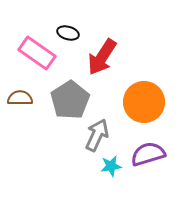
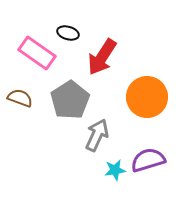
brown semicircle: rotated 20 degrees clockwise
orange circle: moved 3 px right, 5 px up
purple semicircle: moved 6 px down
cyan star: moved 4 px right, 4 px down
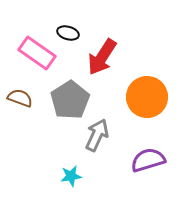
cyan star: moved 44 px left, 6 px down
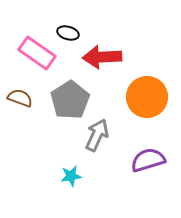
red arrow: rotated 54 degrees clockwise
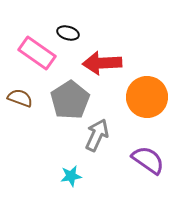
red arrow: moved 6 px down
purple semicircle: rotated 52 degrees clockwise
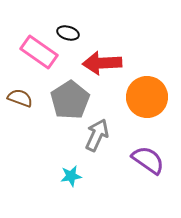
pink rectangle: moved 2 px right, 1 px up
